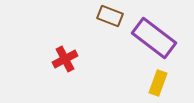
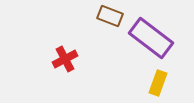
purple rectangle: moved 3 px left
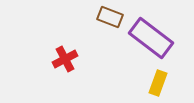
brown rectangle: moved 1 px down
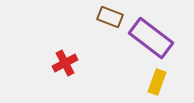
red cross: moved 4 px down
yellow rectangle: moved 1 px left, 1 px up
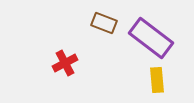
brown rectangle: moved 6 px left, 6 px down
yellow rectangle: moved 2 px up; rotated 25 degrees counterclockwise
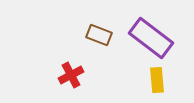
brown rectangle: moved 5 px left, 12 px down
red cross: moved 6 px right, 12 px down
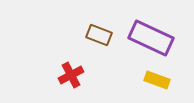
purple rectangle: rotated 12 degrees counterclockwise
yellow rectangle: rotated 65 degrees counterclockwise
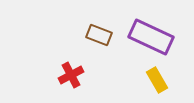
purple rectangle: moved 1 px up
yellow rectangle: rotated 40 degrees clockwise
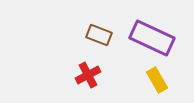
purple rectangle: moved 1 px right, 1 px down
red cross: moved 17 px right
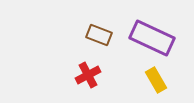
yellow rectangle: moved 1 px left
